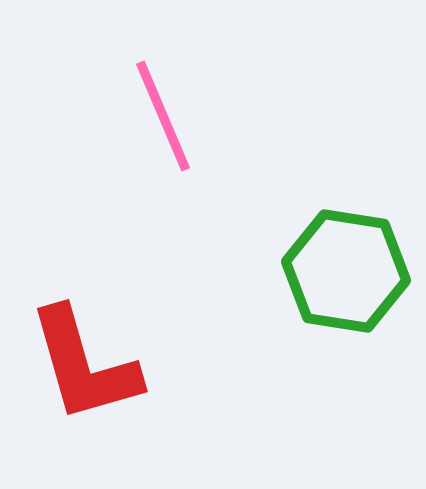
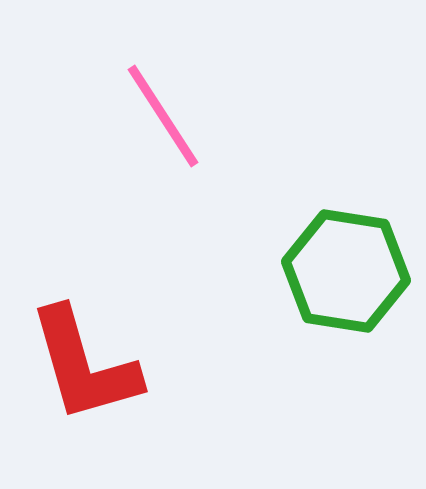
pink line: rotated 10 degrees counterclockwise
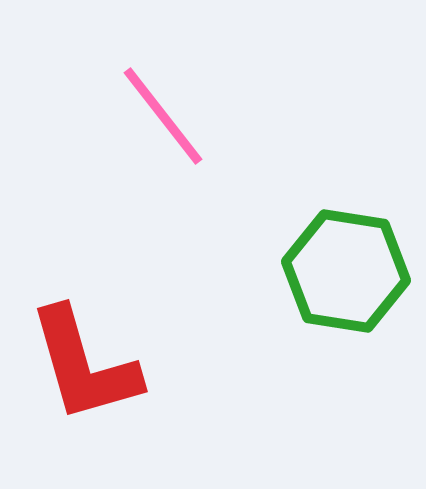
pink line: rotated 5 degrees counterclockwise
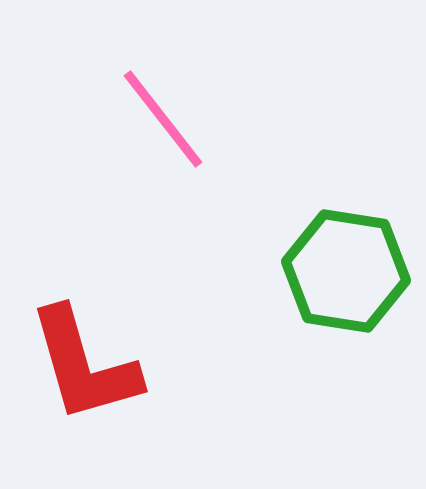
pink line: moved 3 px down
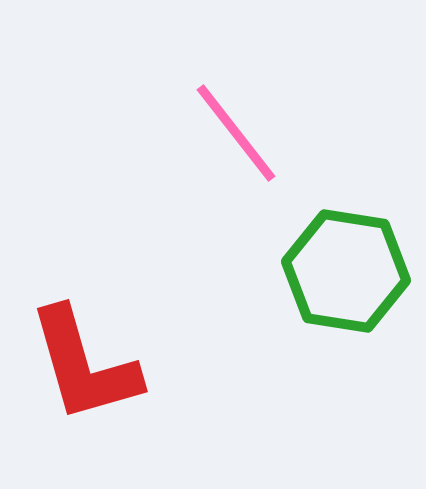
pink line: moved 73 px right, 14 px down
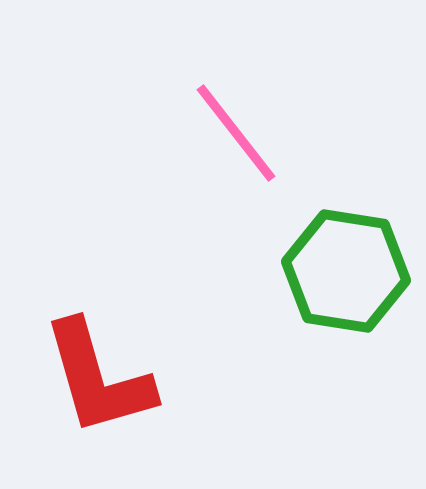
red L-shape: moved 14 px right, 13 px down
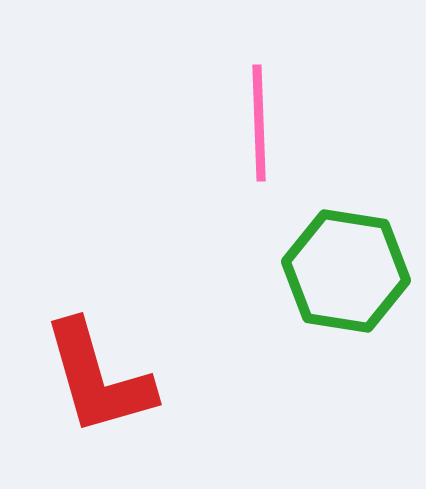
pink line: moved 23 px right, 10 px up; rotated 36 degrees clockwise
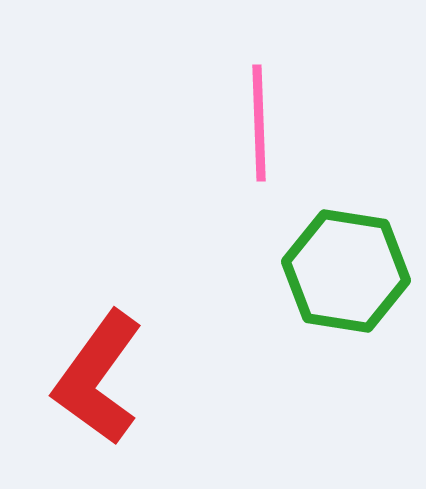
red L-shape: rotated 52 degrees clockwise
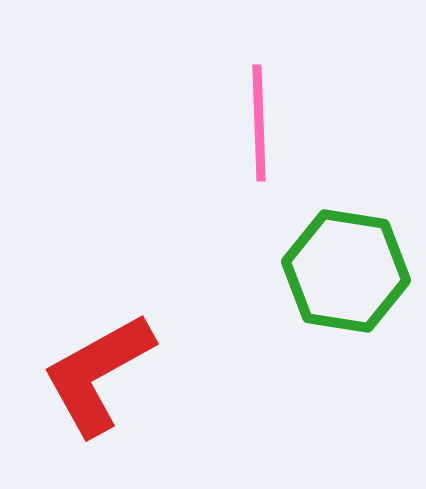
red L-shape: moved 4 px up; rotated 25 degrees clockwise
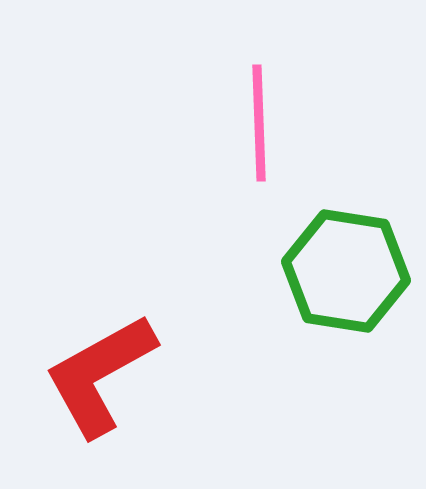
red L-shape: moved 2 px right, 1 px down
